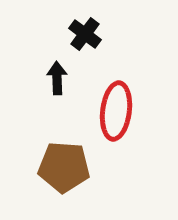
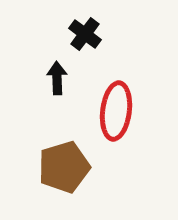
brown pentagon: rotated 21 degrees counterclockwise
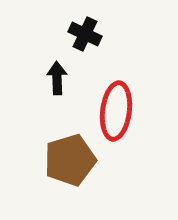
black cross: rotated 12 degrees counterclockwise
brown pentagon: moved 6 px right, 7 px up
